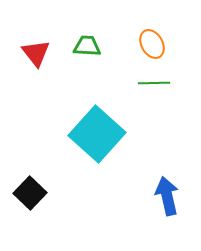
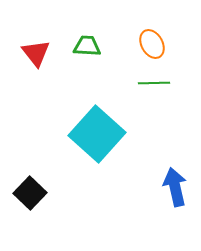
blue arrow: moved 8 px right, 9 px up
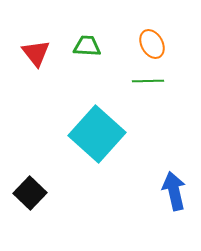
green line: moved 6 px left, 2 px up
blue arrow: moved 1 px left, 4 px down
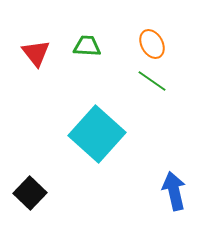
green line: moved 4 px right; rotated 36 degrees clockwise
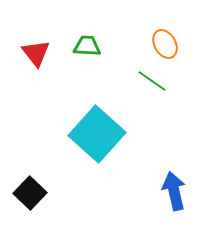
orange ellipse: moved 13 px right
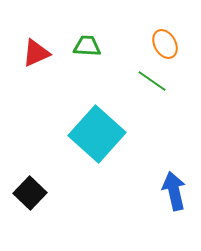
red triangle: rotated 44 degrees clockwise
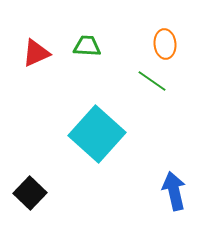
orange ellipse: rotated 24 degrees clockwise
